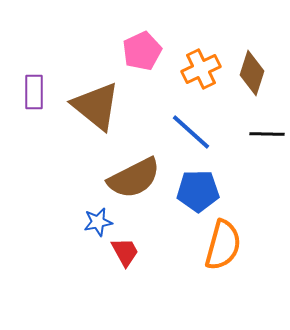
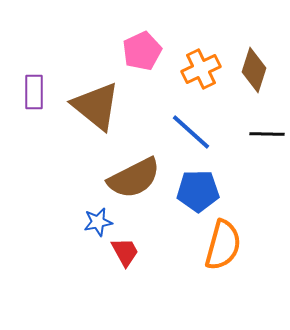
brown diamond: moved 2 px right, 3 px up
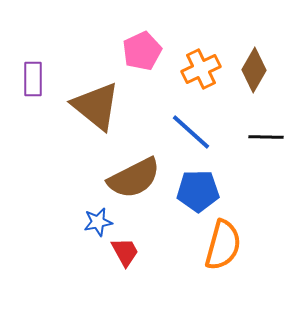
brown diamond: rotated 12 degrees clockwise
purple rectangle: moved 1 px left, 13 px up
black line: moved 1 px left, 3 px down
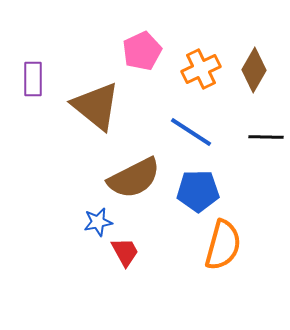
blue line: rotated 9 degrees counterclockwise
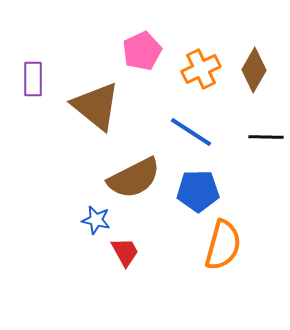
blue star: moved 2 px left, 2 px up; rotated 24 degrees clockwise
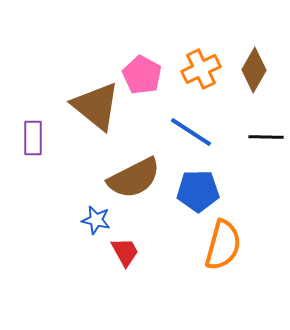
pink pentagon: moved 24 px down; rotated 18 degrees counterclockwise
purple rectangle: moved 59 px down
